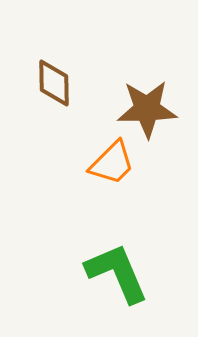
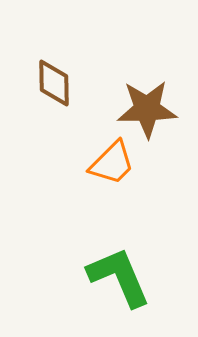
green L-shape: moved 2 px right, 4 px down
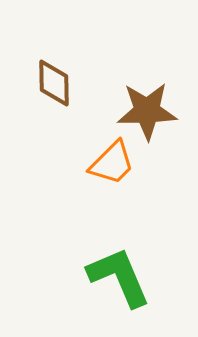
brown star: moved 2 px down
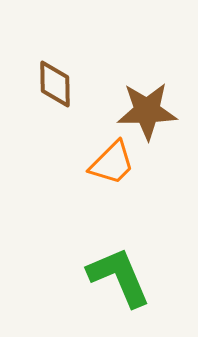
brown diamond: moved 1 px right, 1 px down
